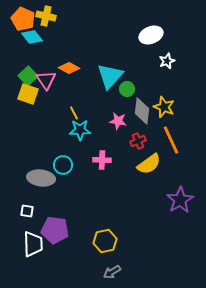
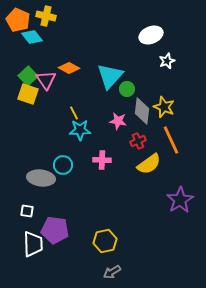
orange pentagon: moved 5 px left, 1 px down
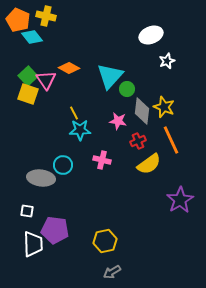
pink cross: rotated 12 degrees clockwise
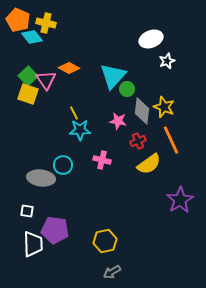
yellow cross: moved 7 px down
white ellipse: moved 4 px down
cyan triangle: moved 3 px right
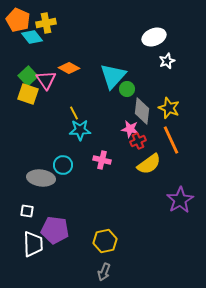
yellow cross: rotated 24 degrees counterclockwise
white ellipse: moved 3 px right, 2 px up
yellow star: moved 5 px right, 1 px down
pink star: moved 12 px right, 8 px down
gray arrow: moved 8 px left; rotated 36 degrees counterclockwise
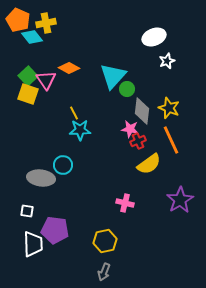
pink cross: moved 23 px right, 43 px down
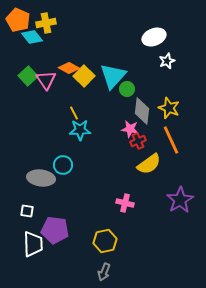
yellow square: moved 56 px right, 18 px up; rotated 25 degrees clockwise
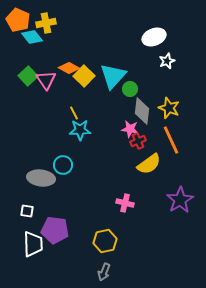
green circle: moved 3 px right
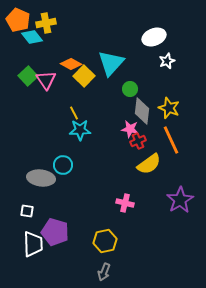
orange diamond: moved 2 px right, 4 px up
cyan triangle: moved 2 px left, 13 px up
purple pentagon: moved 2 px down; rotated 8 degrees clockwise
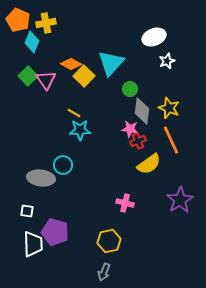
cyan diamond: moved 5 px down; rotated 60 degrees clockwise
yellow line: rotated 32 degrees counterclockwise
yellow hexagon: moved 4 px right
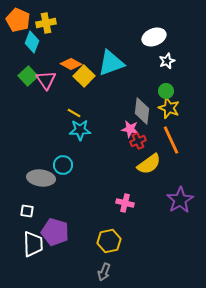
cyan triangle: rotated 28 degrees clockwise
green circle: moved 36 px right, 2 px down
